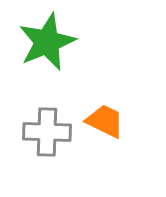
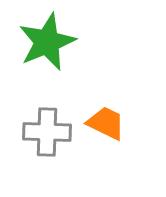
orange trapezoid: moved 1 px right, 2 px down
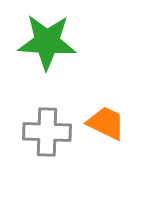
green star: rotated 26 degrees clockwise
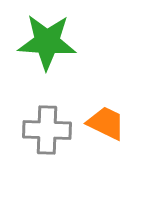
gray cross: moved 2 px up
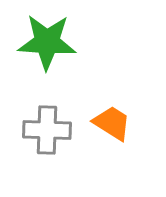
orange trapezoid: moved 6 px right; rotated 6 degrees clockwise
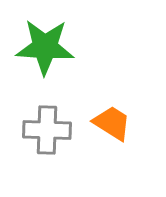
green star: moved 2 px left, 5 px down
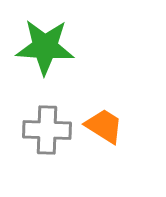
orange trapezoid: moved 8 px left, 3 px down
